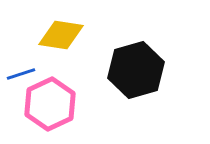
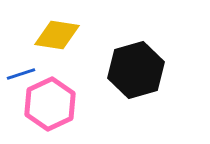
yellow diamond: moved 4 px left
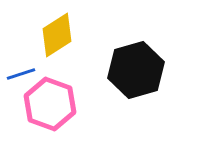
yellow diamond: rotated 42 degrees counterclockwise
pink hexagon: rotated 15 degrees counterclockwise
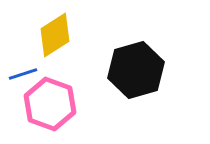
yellow diamond: moved 2 px left
blue line: moved 2 px right
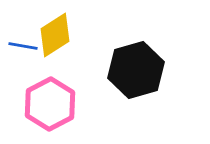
blue line: moved 28 px up; rotated 28 degrees clockwise
pink hexagon: rotated 12 degrees clockwise
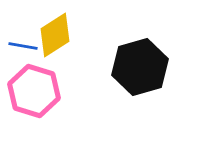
black hexagon: moved 4 px right, 3 px up
pink hexagon: moved 16 px left, 13 px up; rotated 15 degrees counterclockwise
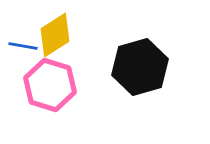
pink hexagon: moved 16 px right, 6 px up
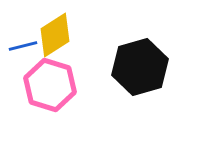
blue line: rotated 24 degrees counterclockwise
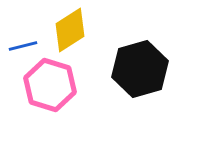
yellow diamond: moved 15 px right, 5 px up
black hexagon: moved 2 px down
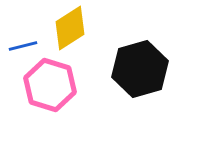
yellow diamond: moved 2 px up
